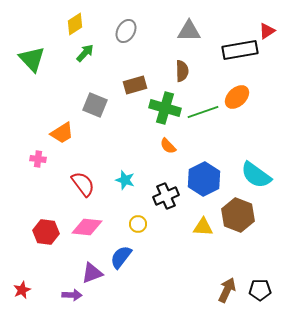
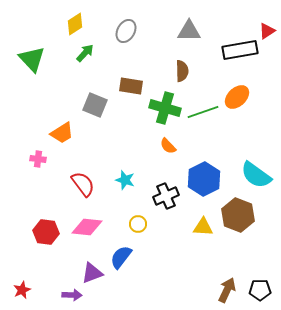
brown rectangle: moved 4 px left, 1 px down; rotated 25 degrees clockwise
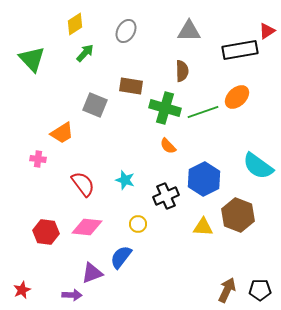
cyan semicircle: moved 2 px right, 9 px up
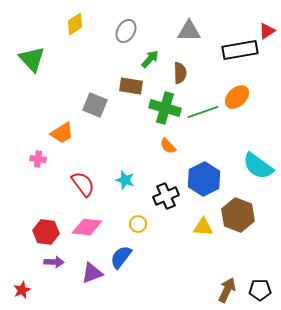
green arrow: moved 65 px right, 6 px down
brown semicircle: moved 2 px left, 2 px down
purple arrow: moved 18 px left, 33 px up
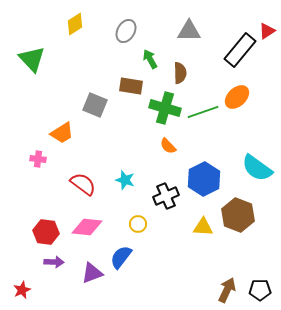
black rectangle: rotated 40 degrees counterclockwise
green arrow: rotated 72 degrees counterclockwise
cyan semicircle: moved 1 px left, 2 px down
red semicircle: rotated 16 degrees counterclockwise
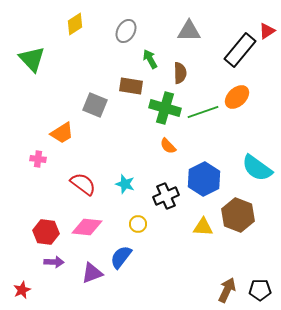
cyan star: moved 4 px down
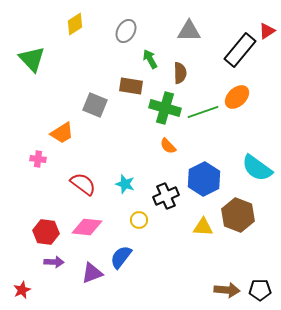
yellow circle: moved 1 px right, 4 px up
brown arrow: rotated 70 degrees clockwise
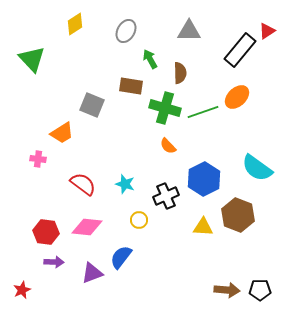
gray square: moved 3 px left
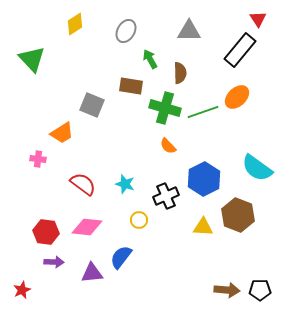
red triangle: moved 9 px left, 12 px up; rotated 30 degrees counterclockwise
purple triangle: rotated 15 degrees clockwise
